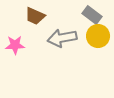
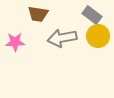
brown trapezoid: moved 3 px right, 2 px up; rotated 15 degrees counterclockwise
pink star: moved 3 px up
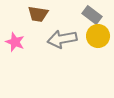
gray arrow: moved 1 px down
pink star: rotated 24 degrees clockwise
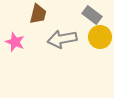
brown trapezoid: rotated 85 degrees counterclockwise
yellow circle: moved 2 px right, 1 px down
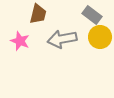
pink star: moved 5 px right, 1 px up
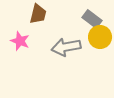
gray rectangle: moved 4 px down
gray arrow: moved 4 px right, 8 px down
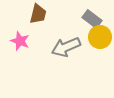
gray arrow: rotated 12 degrees counterclockwise
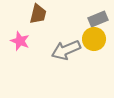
gray rectangle: moved 6 px right; rotated 60 degrees counterclockwise
yellow circle: moved 6 px left, 2 px down
gray arrow: moved 3 px down
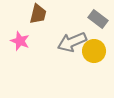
gray rectangle: rotated 60 degrees clockwise
yellow circle: moved 12 px down
gray arrow: moved 6 px right, 8 px up
